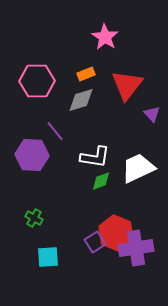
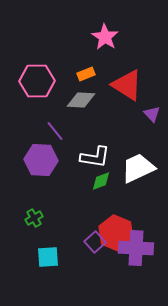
red triangle: rotated 36 degrees counterclockwise
gray diamond: rotated 20 degrees clockwise
purple hexagon: moved 9 px right, 5 px down
green cross: rotated 30 degrees clockwise
purple square: rotated 10 degrees counterclockwise
purple cross: rotated 12 degrees clockwise
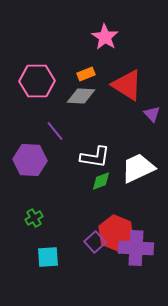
gray diamond: moved 4 px up
purple hexagon: moved 11 px left
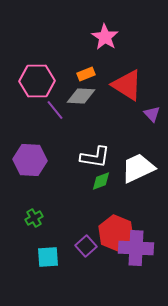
purple line: moved 21 px up
purple square: moved 9 px left, 4 px down
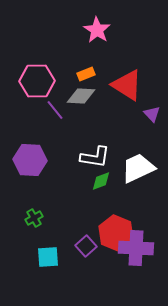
pink star: moved 8 px left, 7 px up
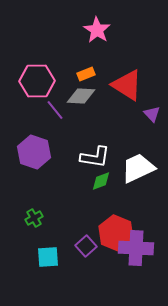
purple hexagon: moved 4 px right, 8 px up; rotated 16 degrees clockwise
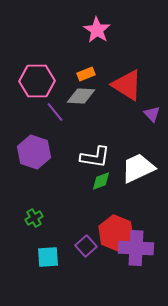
purple line: moved 2 px down
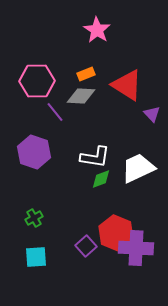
green diamond: moved 2 px up
cyan square: moved 12 px left
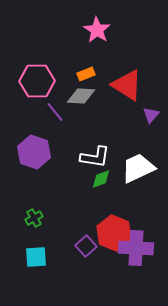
purple triangle: moved 1 px left, 1 px down; rotated 24 degrees clockwise
red hexagon: moved 2 px left
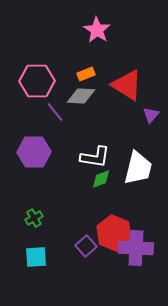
purple hexagon: rotated 20 degrees counterclockwise
white trapezoid: rotated 129 degrees clockwise
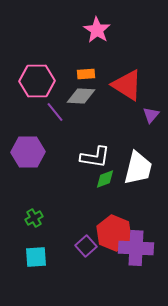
orange rectangle: rotated 18 degrees clockwise
purple hexagon: moved 6 px left
green diamond: moved 4 px right
